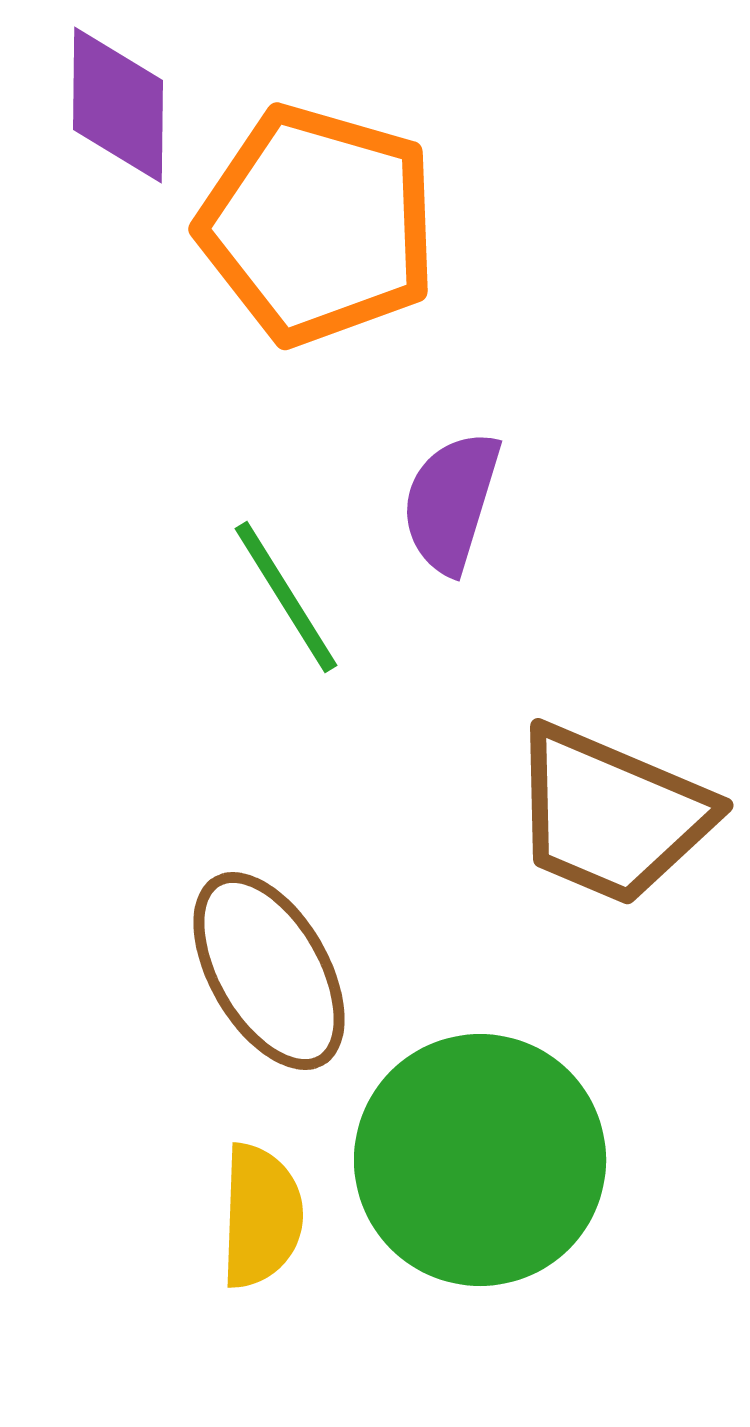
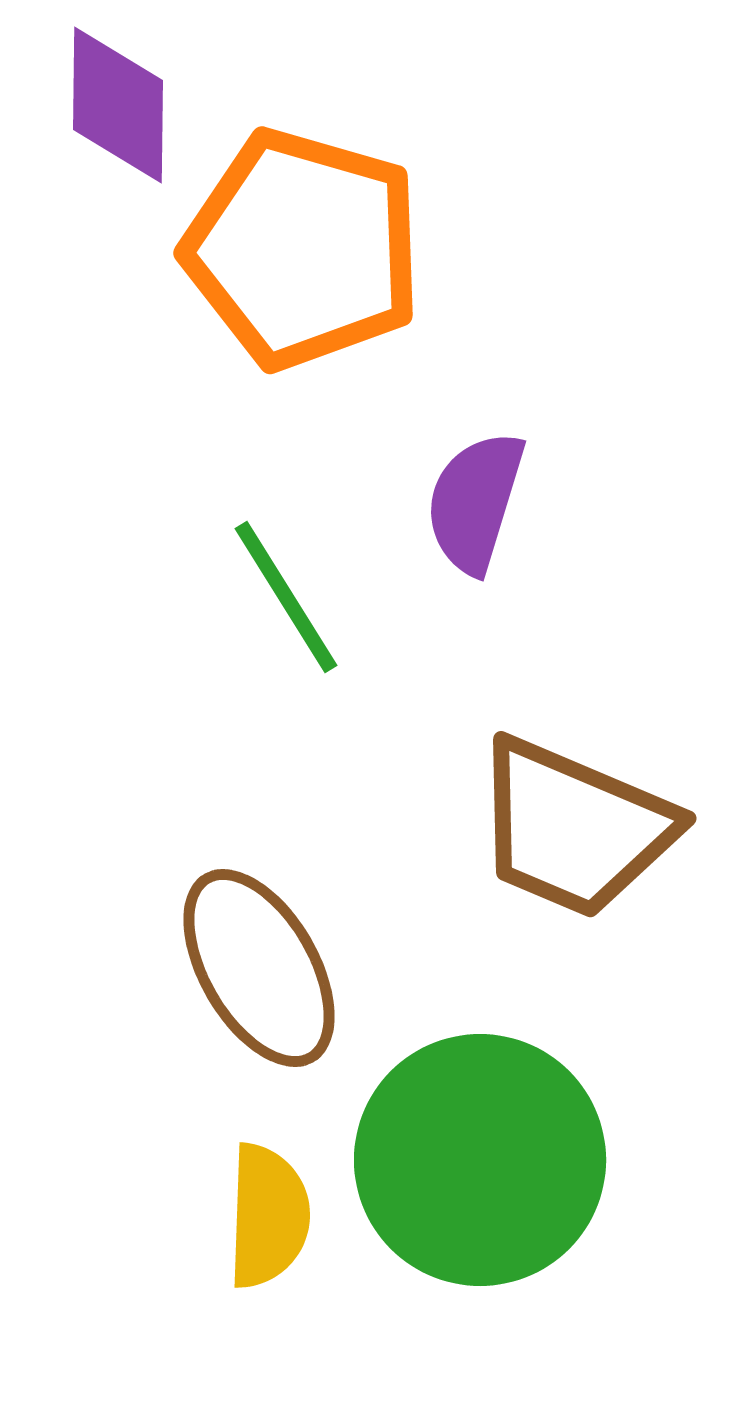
orange pentagon: moved 15 px left, 24 px down
purple semicircle: moved 24 px right
brown trapezoid: moved 37 px left, 13 px down
brown ellipse: moved 10 px left, 3 px up
yellow semicircle: moved 7 px right
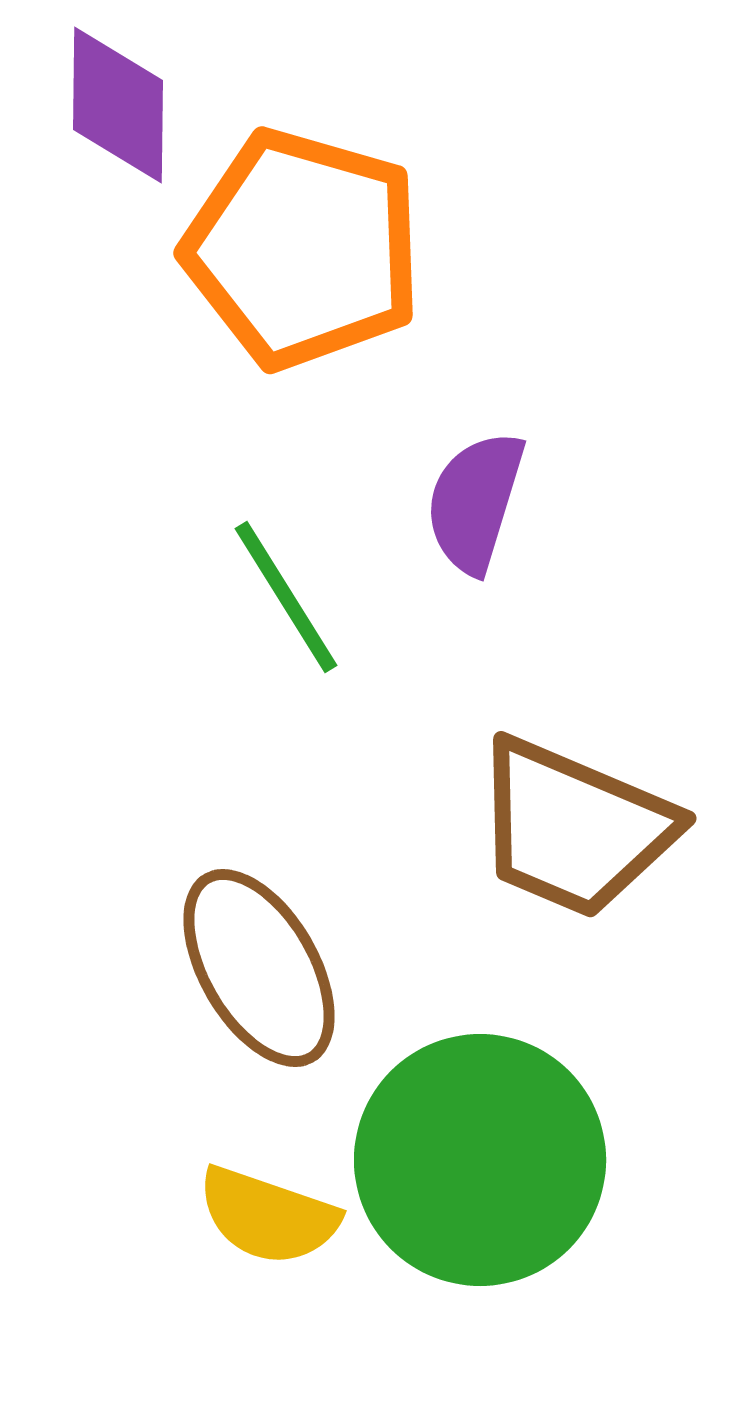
yellow semicircle: rotated 107 degrees clockwise
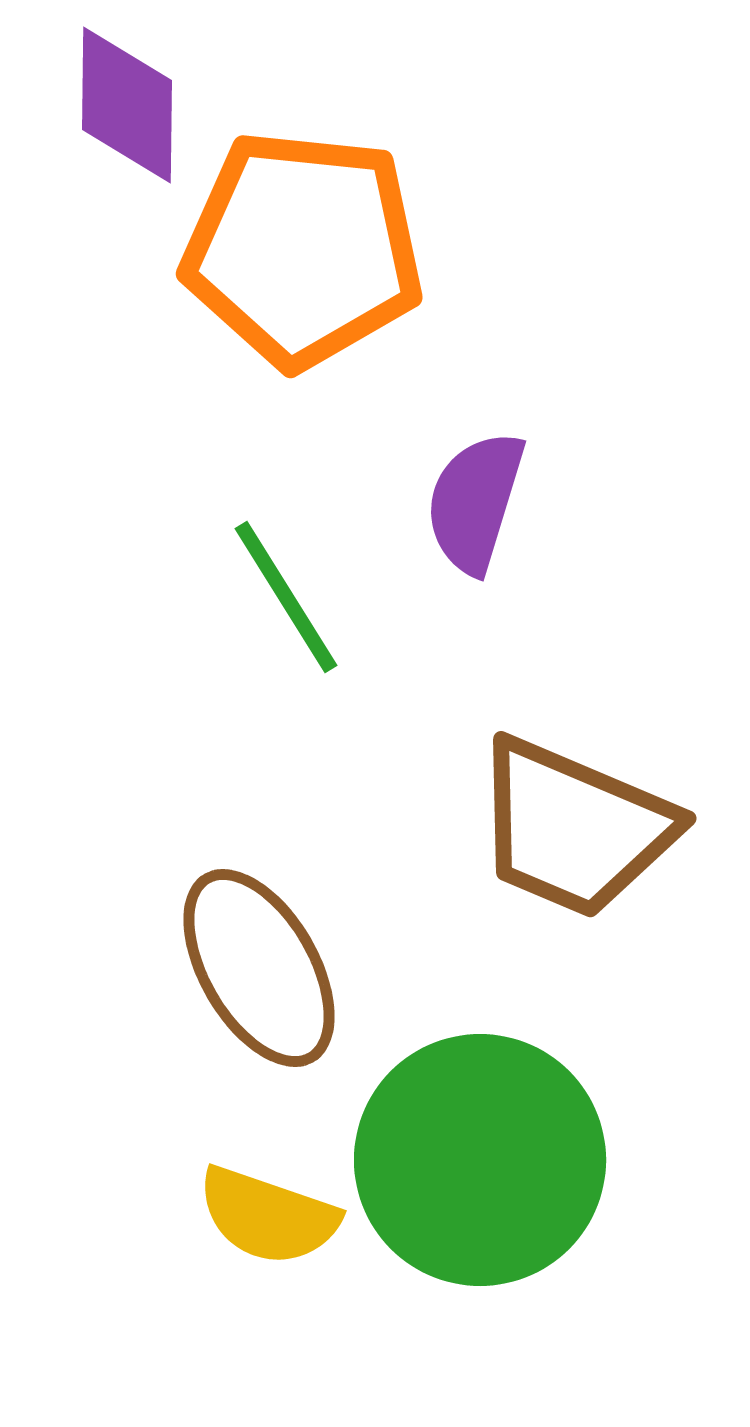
purple diamond: moved 9 px right
orange pentagon: rotated 10 degrees counterclockwise
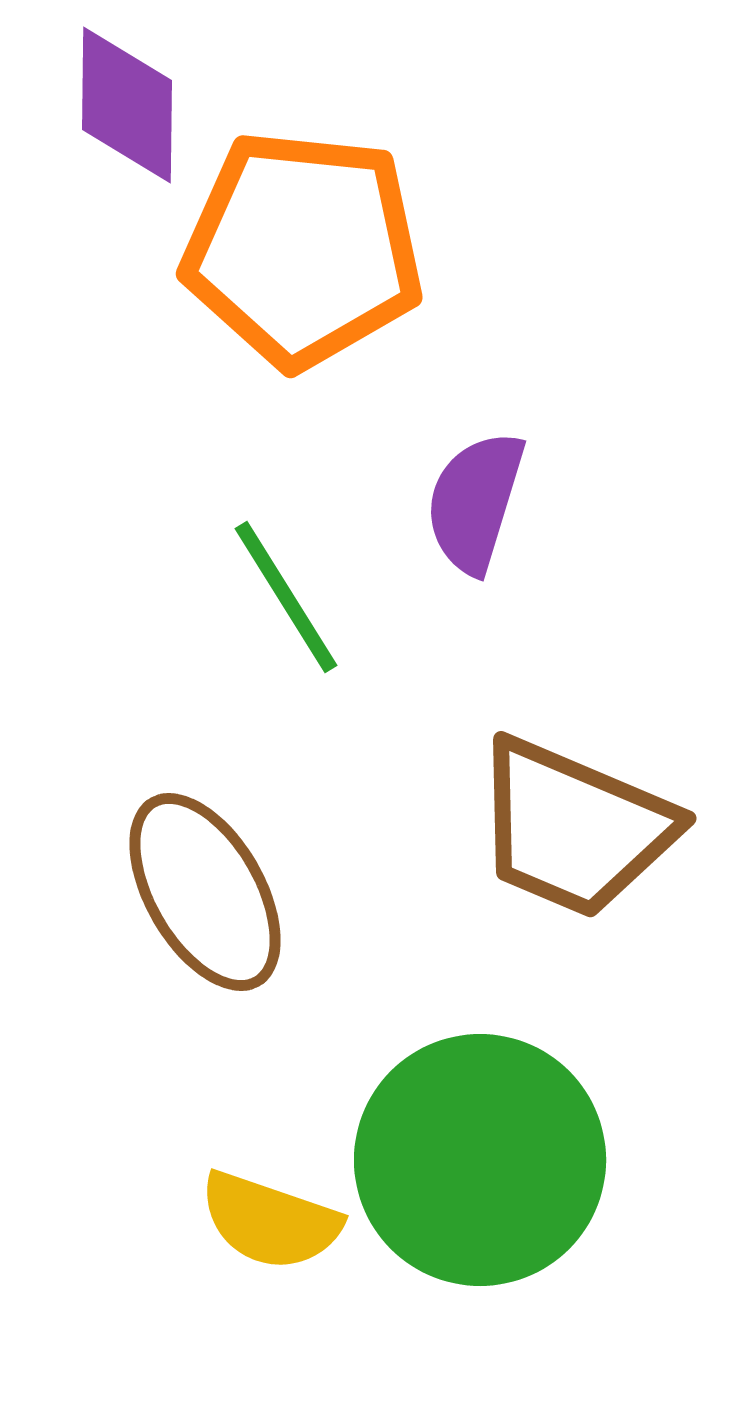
brown ellipse: moved 54 px left, 76 px up
yellow semicircle: moved 2 px right, 5 px down
